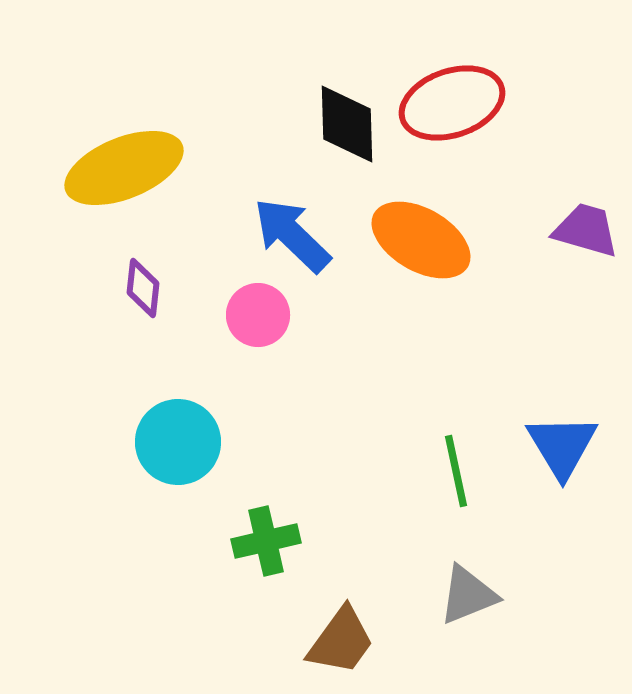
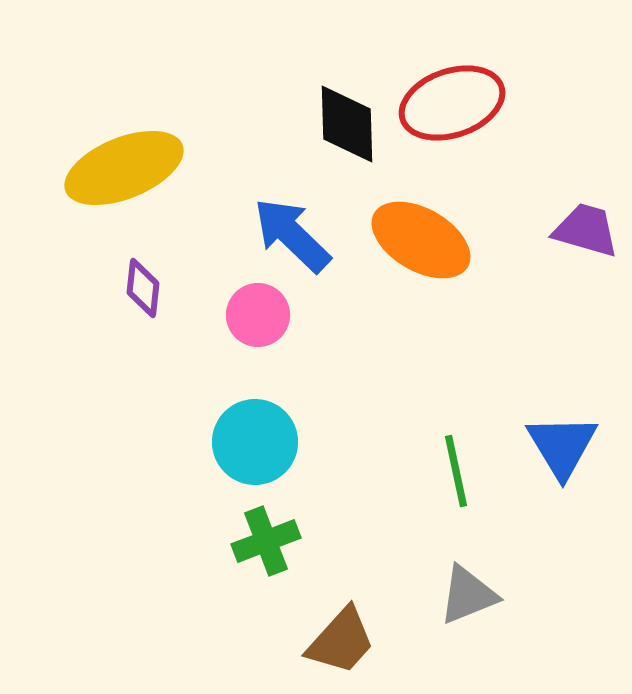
cyan circle: moved 77 px right
green cross: rotated 8 degrees counterclockwise
brown trapezoid: rotated 6 degrees clockwise
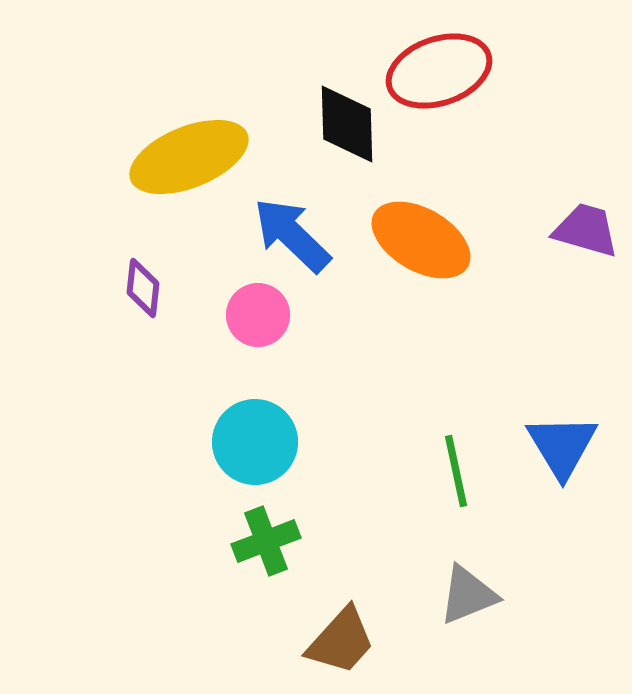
red ellipse: moved 13 px left, 32 px up
yellow ellipse: moved 65 px right, 11 px up
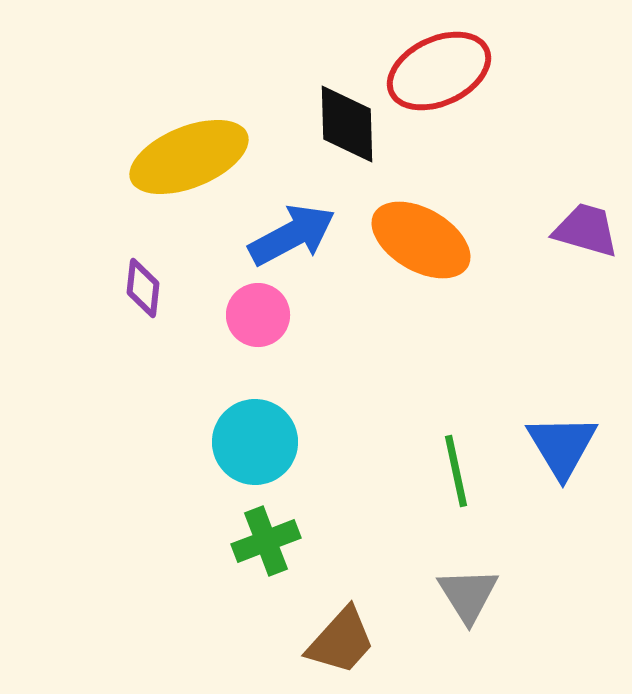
red ellipse: rotated 6 degrees counterclockwise
blue arrow: rotated 108 degrees clockwise
gray triangle: rotated 40 degrees counterclockwise
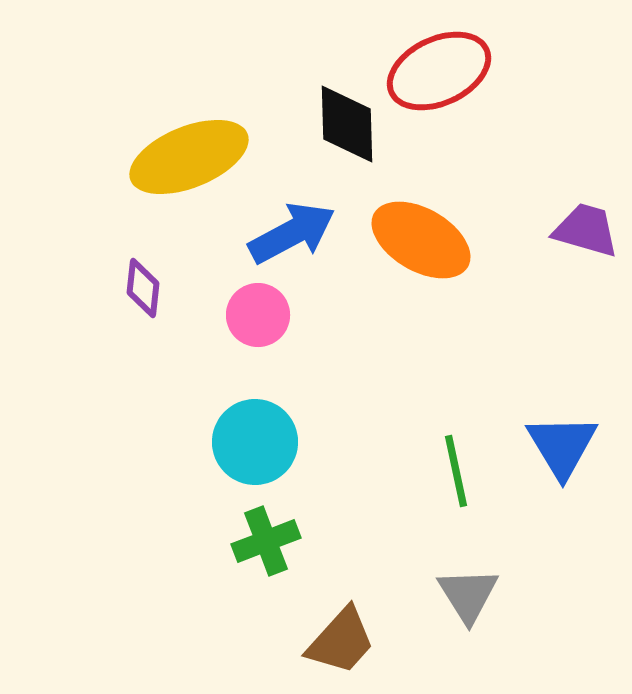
blue arrow: moved 2 px up
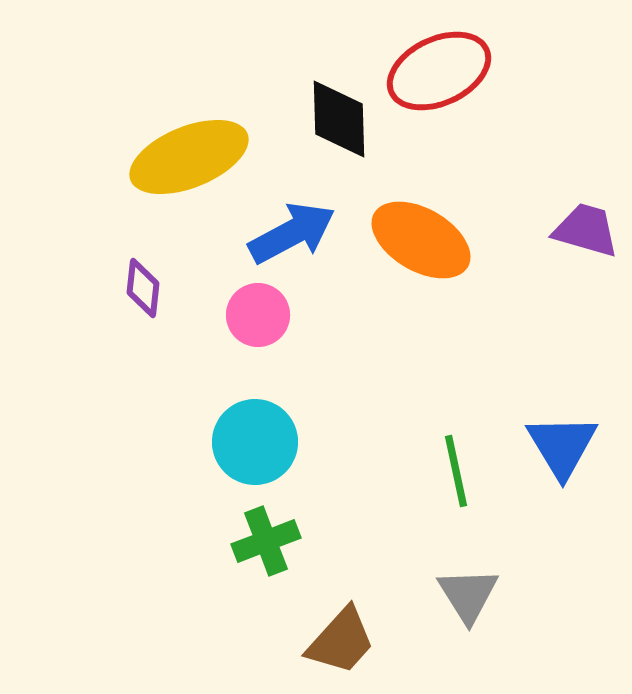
black diamond: moved 8 px left, 5 px up
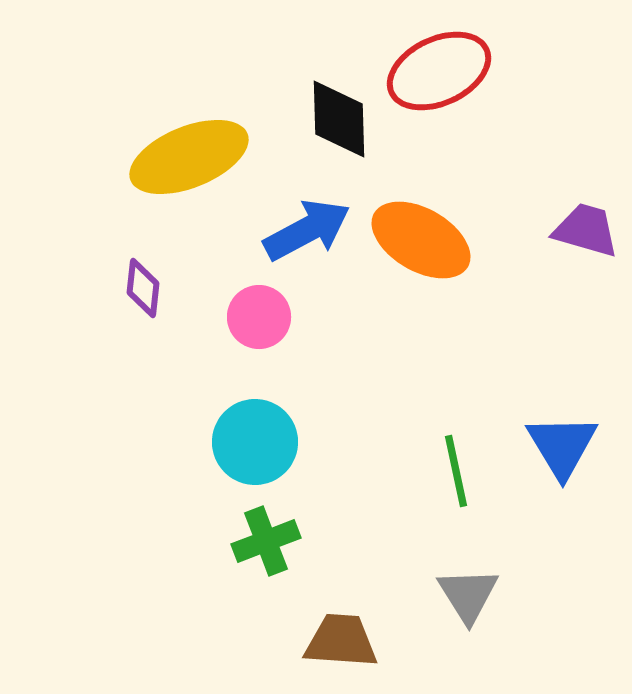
blue arrow: moved 15 px right, 3 px up
pink circle: moved 1 px right, 2 px down
brown trapezoid: rotated 128 degrees counterclockwise
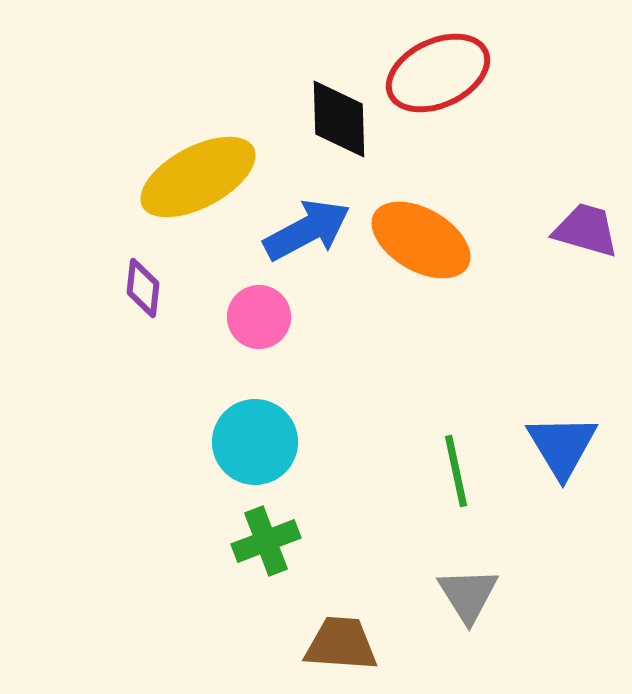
red ellipse: moved 1 px left, 2 px down
yellow ellipse: moved 9 px right, 20 px down; rotated 6 degrees counterclockwise
brown trapezoid: moved 3 px down
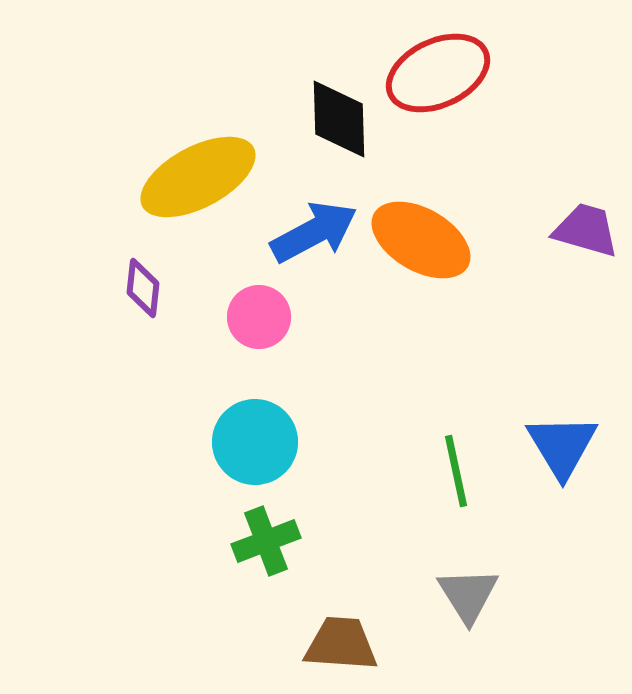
blue arrow: moved 7 px right, 2 px down
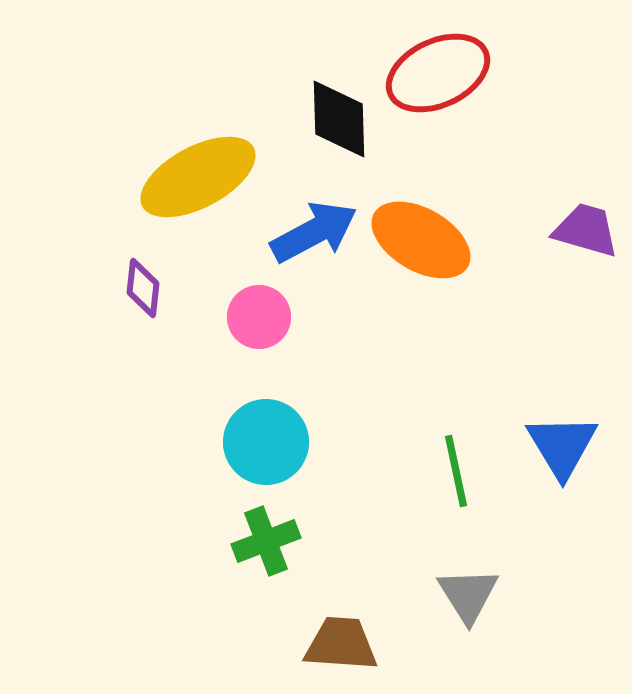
cyan circle: moved 11 px right
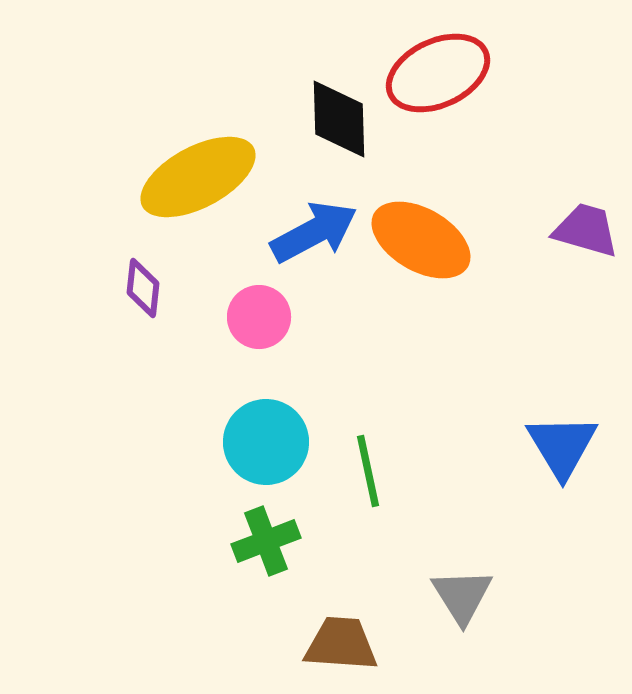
green line: moved 88 px left
gray triangle: moved 6 px left, 1 px down
